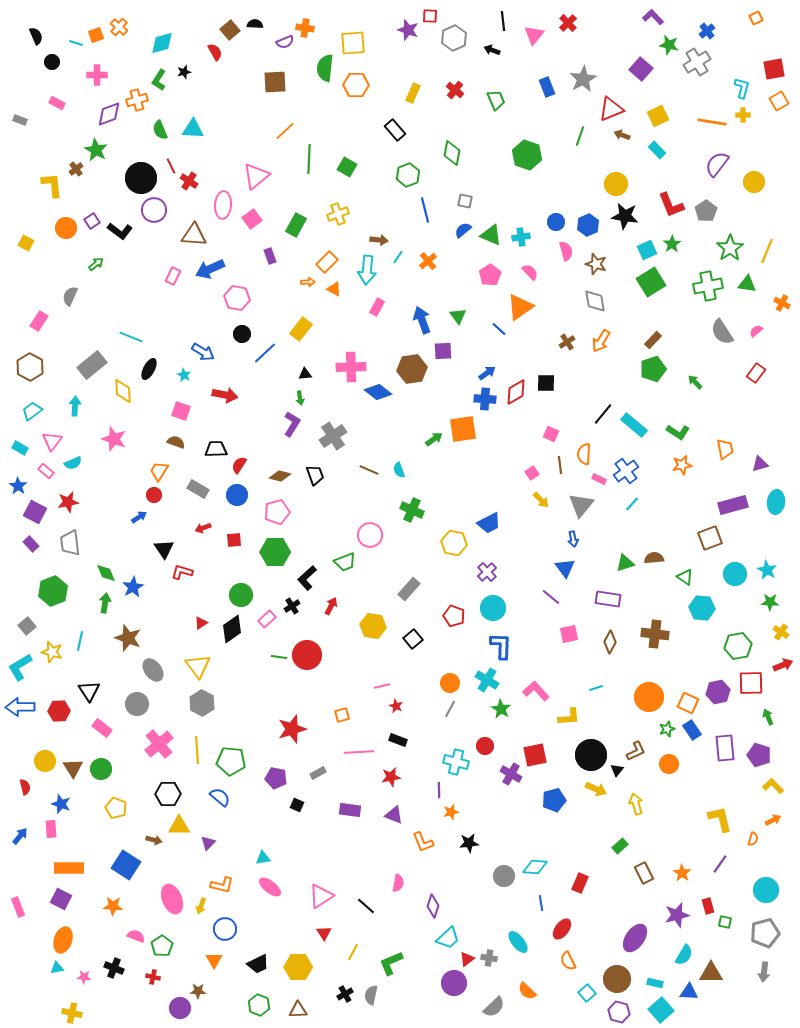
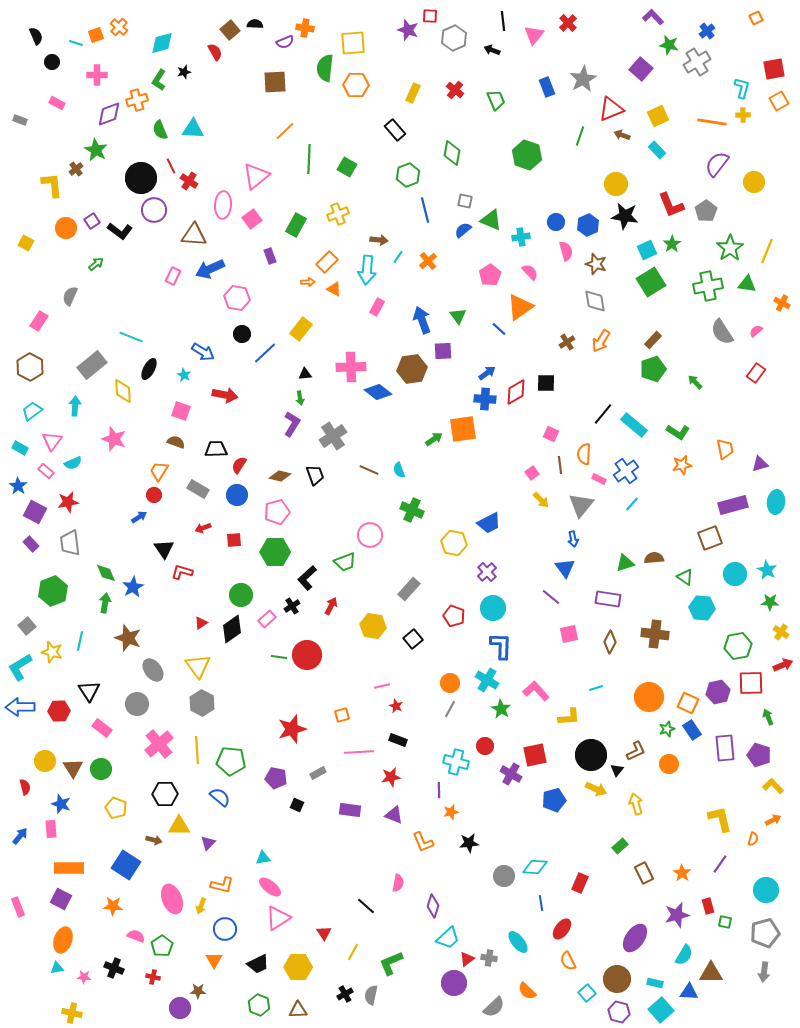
green triangle at (491, 235): moved 15 px up
black hexagon at (168, 794): moved 3 px left
pink triangle at (321, 896): moved 43 px left, 22 px down
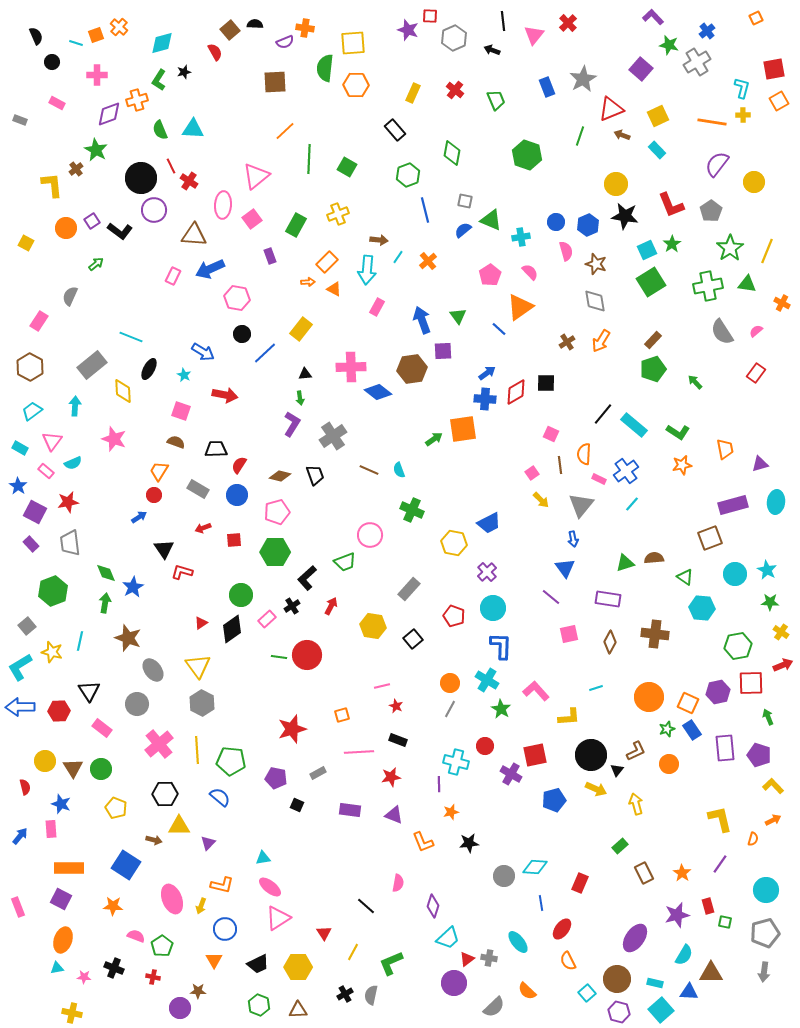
gray pentagon at (706, 211): moved 5 px right
purple line at (439, 790): moved 6 px up
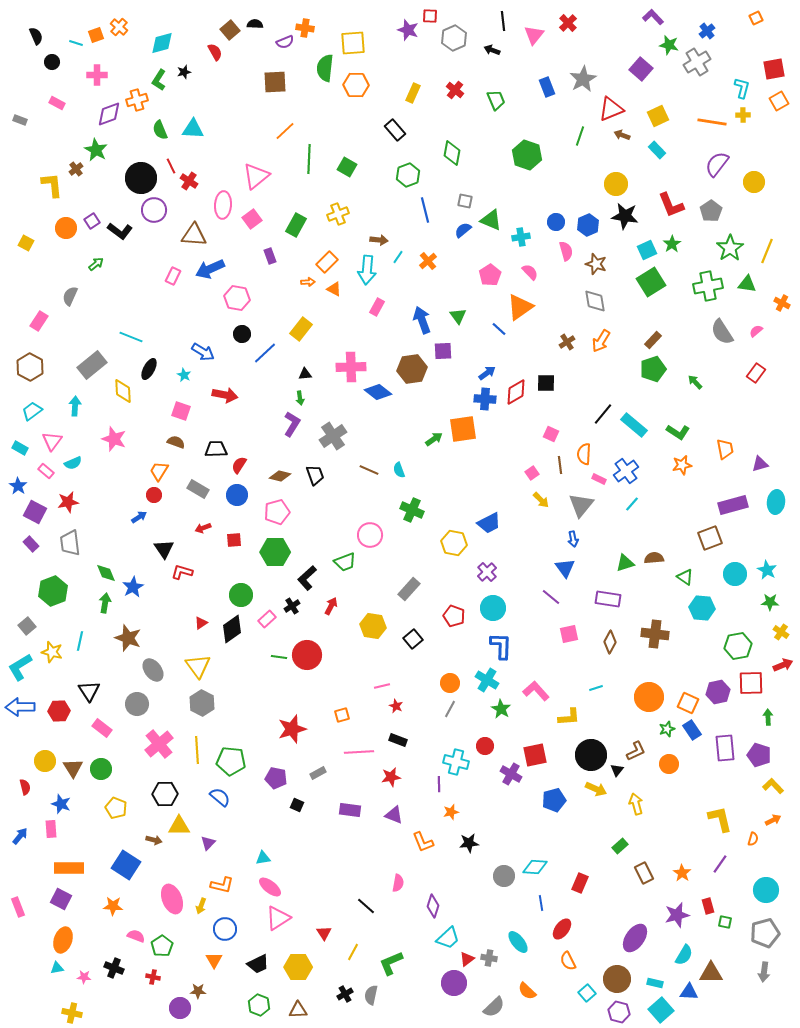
green arrow at (768, 717): rotated 21 degrees clockwise
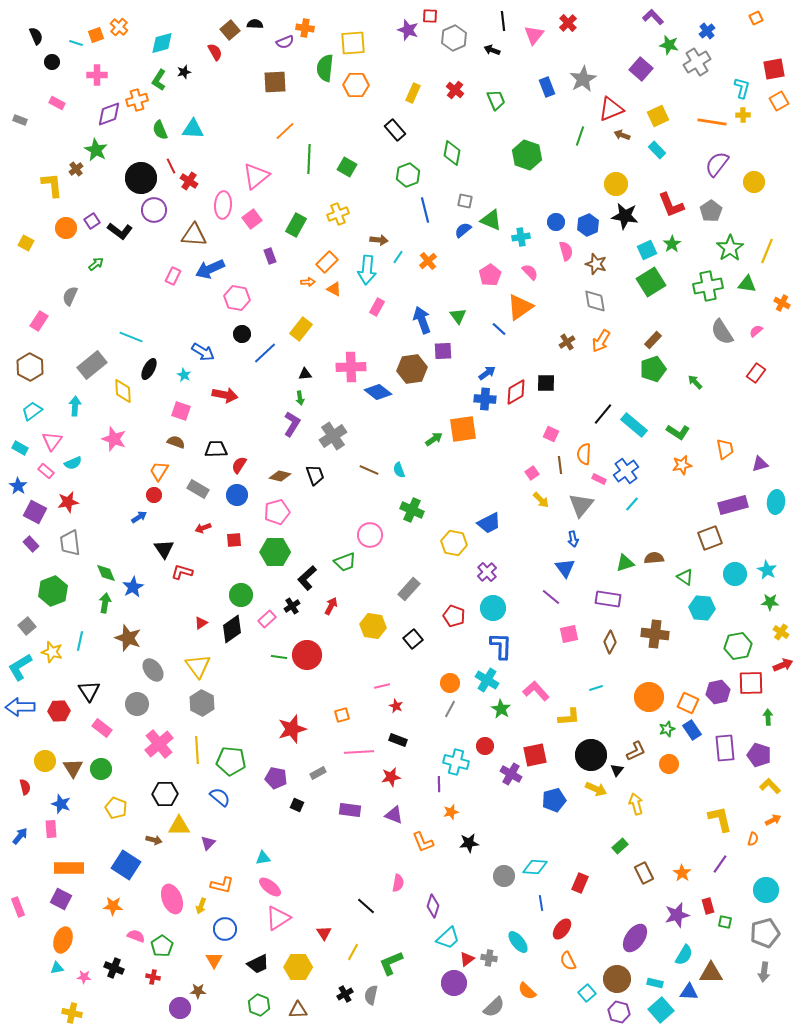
yellow L-shape at (773, 786): moved 3 px left
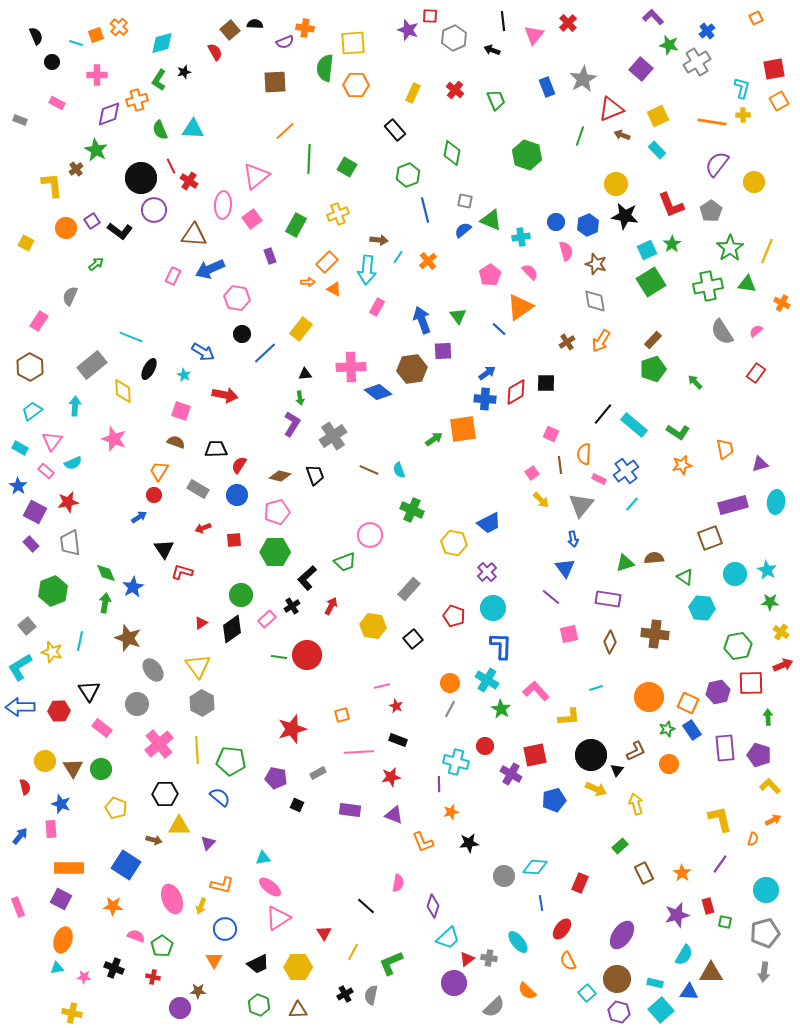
purple ellipse at (635, 938): moved 13 px left, 3 px up
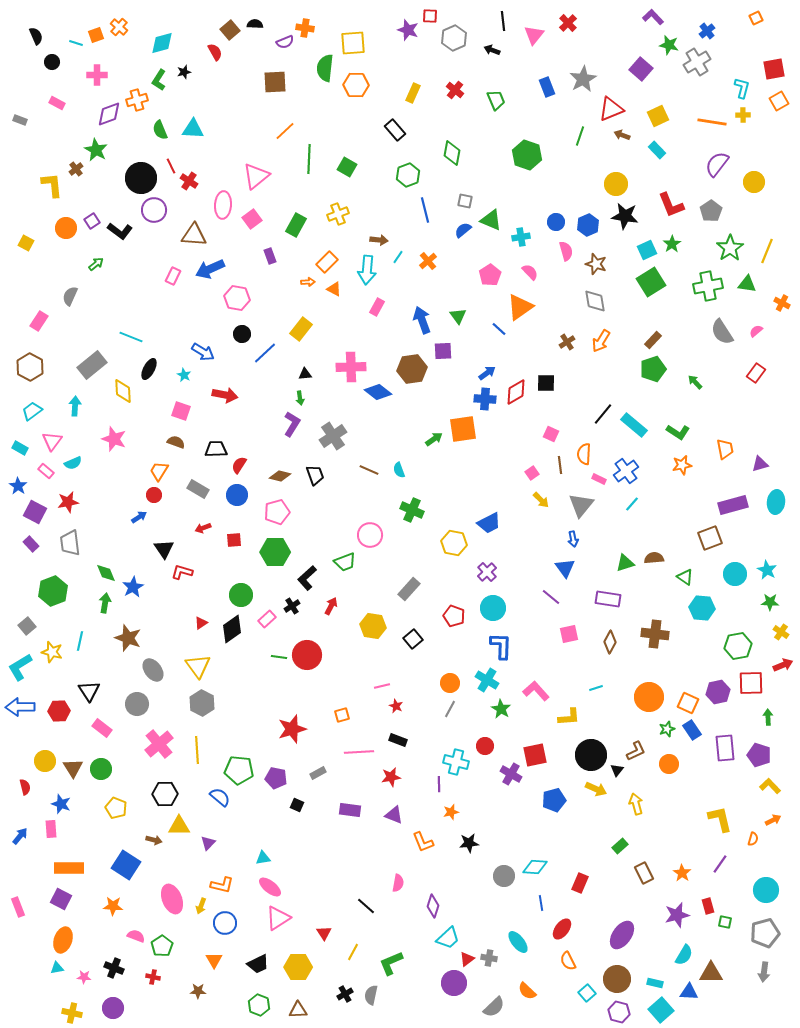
green pentagon at (231, 761): moved 8 px right, 9 px down
blue circle at (225, 929): moved 6 px up
purple circle at (180, 1008): moved 67 px left
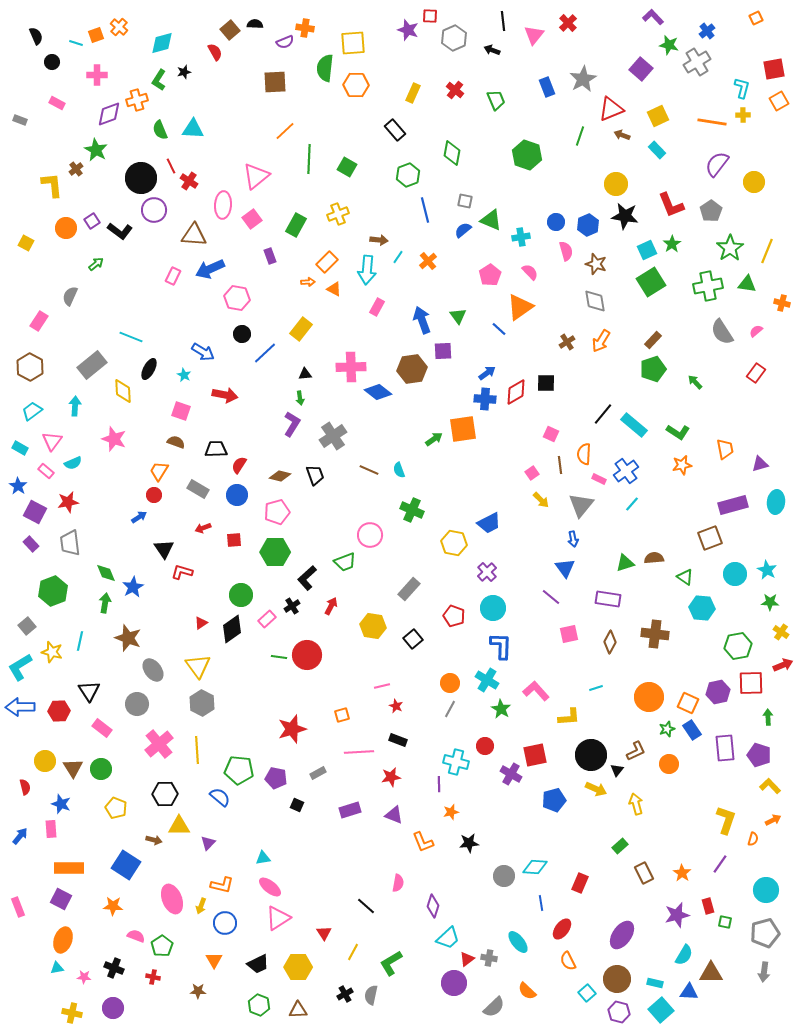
orange cross at (782, 303): rotated 14 degrees counterclockwise
purple rectangle at (350, 810): rotated 25 degrees counterclockwise
yellow L-shape at (720, 819): moved 6 px right, 1 px down; rotated 32 degrees clockwise
green L-shape at (391, 963): rotated 8 degrees counterclockwise
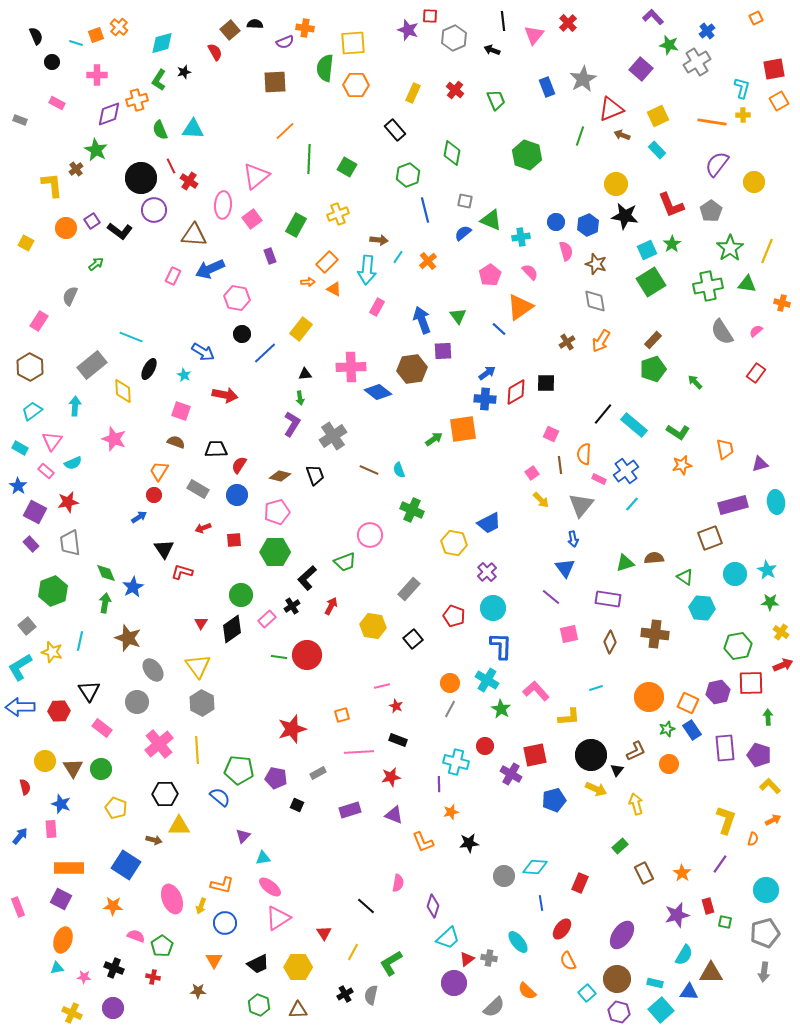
blue semicircle at (463, 230): moved 3 px down
cyan ellipse at (776, 502): rotated 15 degrees counterclockwise
red triangle at (201, 623): rotated 24 degrees counterclockwise
gray circle at (137, 704): moved 2 px up
purple triangle at (208, 843): moved 35 px right, 7 px up
yellow cross at (72, 1013): rotated 12 degrees clockwise
